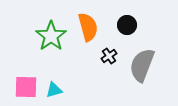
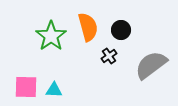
black circle: moved 6 px left, 5 px down
gray semicircle: moved 9 px right; rotated 32 degrees clockwise
cyan triangle: rotated 18 degrees clockwise
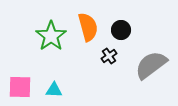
pink square: moved 6 px left
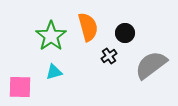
black circle: moved 4 px right, 3 px down
cyan triangle: moved 18 px up; rotated 18 degrees counterclockwise
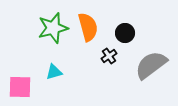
green star: moved 2 px right, 8 px up; rotated 20 degrees clockwise
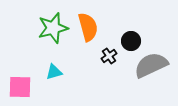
black circle: moved 6 px right, 8 px down
gray semicircle: rotated 12 degrees clockwise
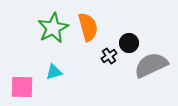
green star: rotated 12 degrees counterclockwise
black circle: moved 2 px left, 2 px down
pink square: moved 2 px right
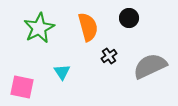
green star: moved 14 px left
black circle: moved 25 px up
gray semicircle: moved 1 px left, 1 px down
cyan triangle: moved 8 px right; rotated 48 degrees counterclockwise
pink square: rotated 10 degrees clockwise
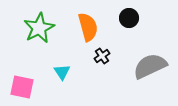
black cross: moved 7 px left
